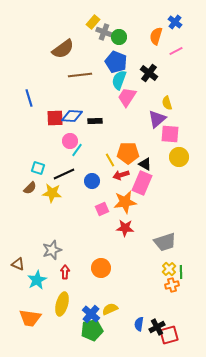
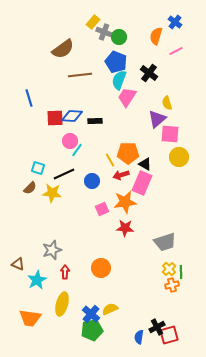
blue semicircle at (139, 324): moved 13 px down
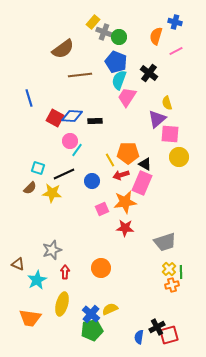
blue cross at (175, 22): rotated 24 degrees counterclockwise
red square at (55, 118): rotated 30 degrees clockwise
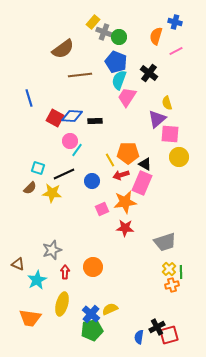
orange circle at (101, 268): moved 8 px left, 1 px up
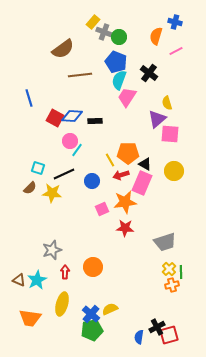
yellow circle at (179, 157): moved 5 px left, 14 px down
brown triangle at (18, 264): moved 1 px right, 16 px down
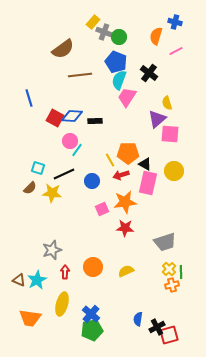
pink rectangle at (142, 183): moved 6 px right; rotated 10 degrees counterclockwise
yellow semicircle at (110, 309): moved 16 px right, 38 px up
blue semicircle at (139, 337): moved 1 px left, 18 px up
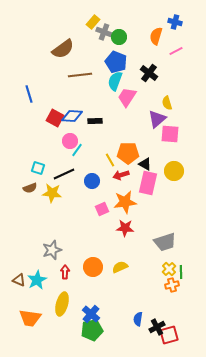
cyan semicircle at (119, 80): moved 4 px left, 1 px down
blue line at (29, 98): moved 4 px up
brown semicircle at (30, 188): rotated 24 degrees clockwise
yellow semicircle at (126, 271): moved 6 px left, 4 px up
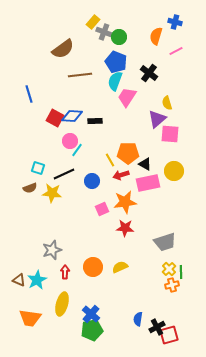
pink rectangle at (148, 183): rotated 65 degrees clockwise
